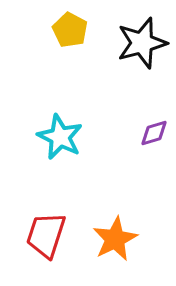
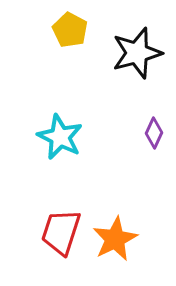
black star: moved 5 px left, 10 px down
purple diamond: rotated 48 degrees counterclockwise
red trapezoid: moved 15 px right, 3 px up
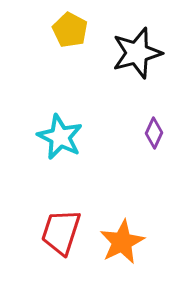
orange star: moved 7 px right, 3 px down
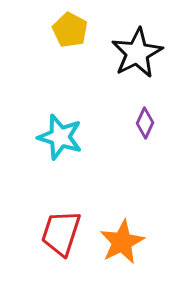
black star: rotated 12 degrees counterclockwise
purple diamond: moved 9 px left, 10 px up
cyan star: rotated 9 degrees counterclockwise
red trapezoid: moved 1 px down
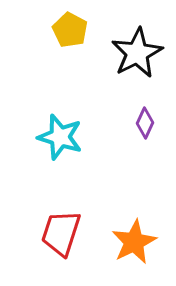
orange star: moved 12 px right
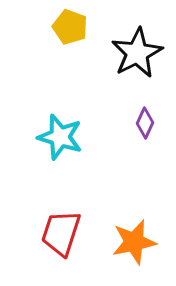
yellow pentagon: moved 3 px up; rotated 8 degrees counterclockwise
orange star: rotated 15 degrees clockwise
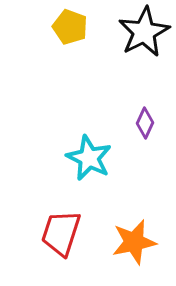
black star: moved 7 px right, 21 px up
cyan star: moved 29 px right, 21 px down; rotated 9 degrees clockwise
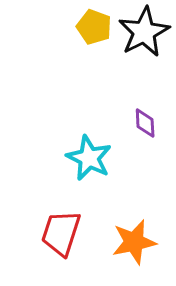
yellow pentagon: moved 24 px right
purple diamond: rotated 28 degrees counterclockwise
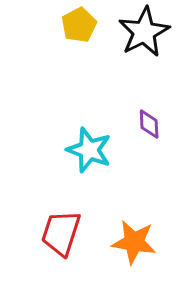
yellow pentagon: moved 15 px left, 2 px up; rotated 24 degrees clockwise
purple diamond: moved 4 px right, 1 px down
cyan star: moved 8 px up; rotated 6 degrees counterclockwise
orange star: rotated 21 degrees clockwise
